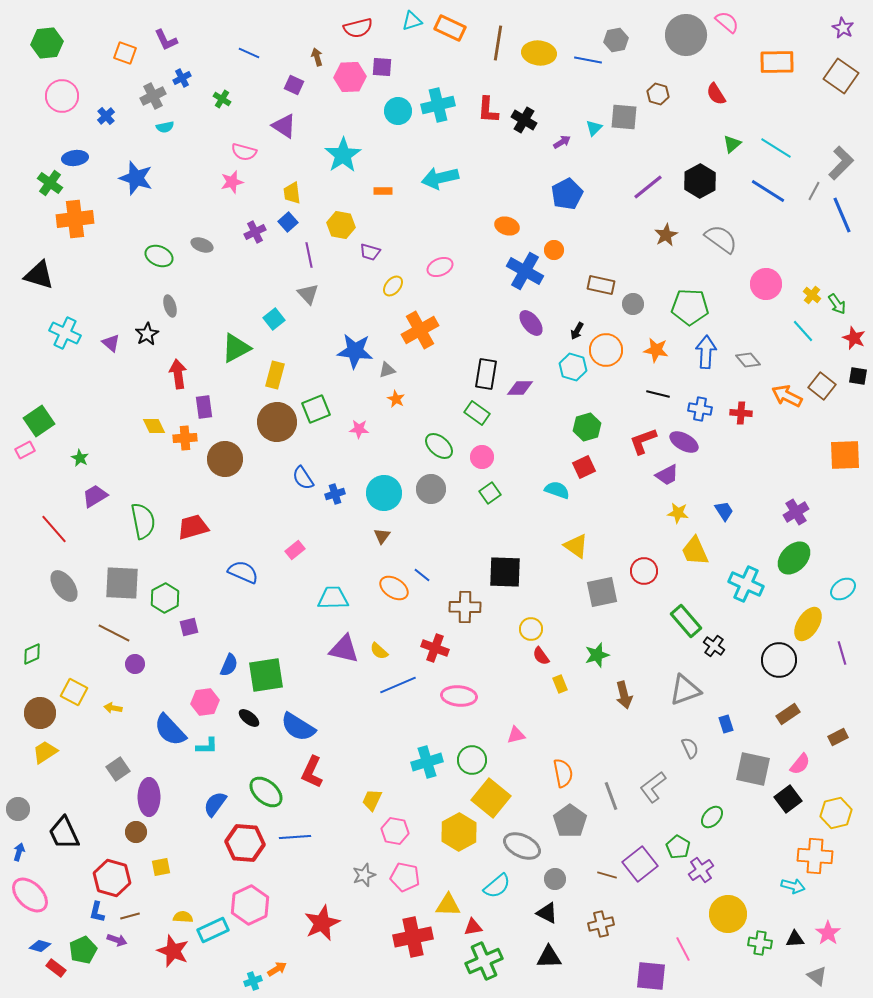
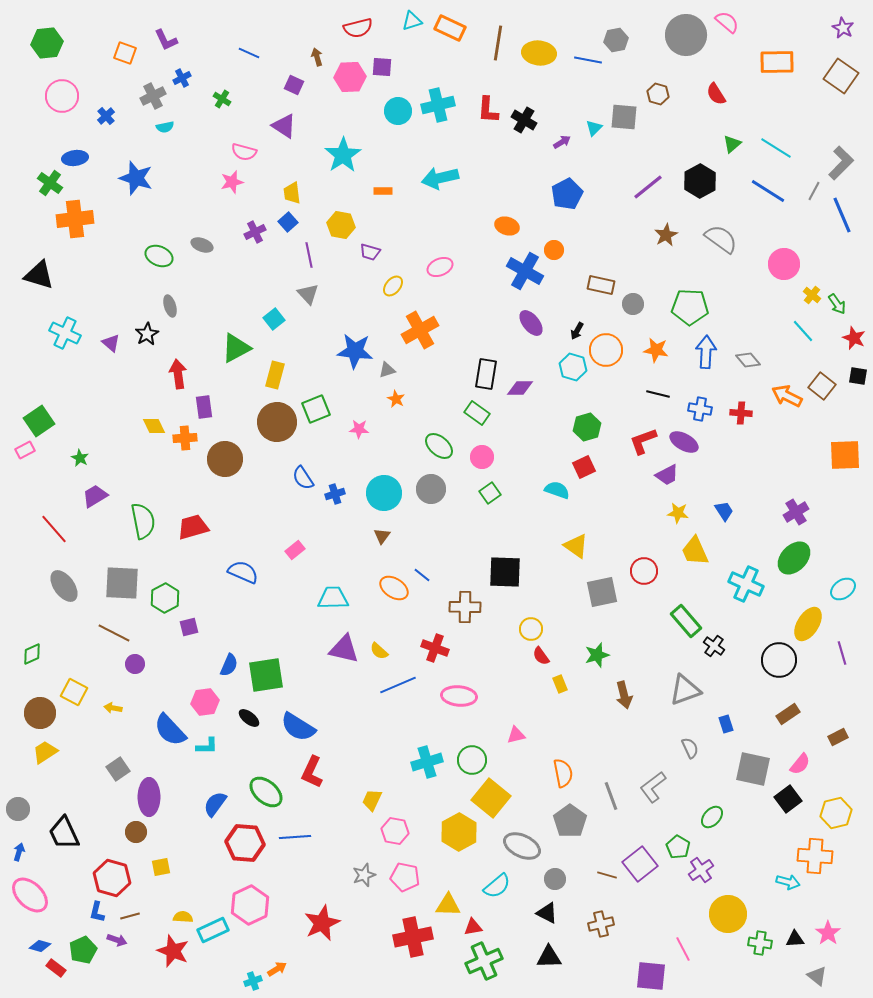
pink circle at (766, 284): moved 18 px right, 20 px up
cyan arrow at (793, 886): moved 5 px left, 4 px up
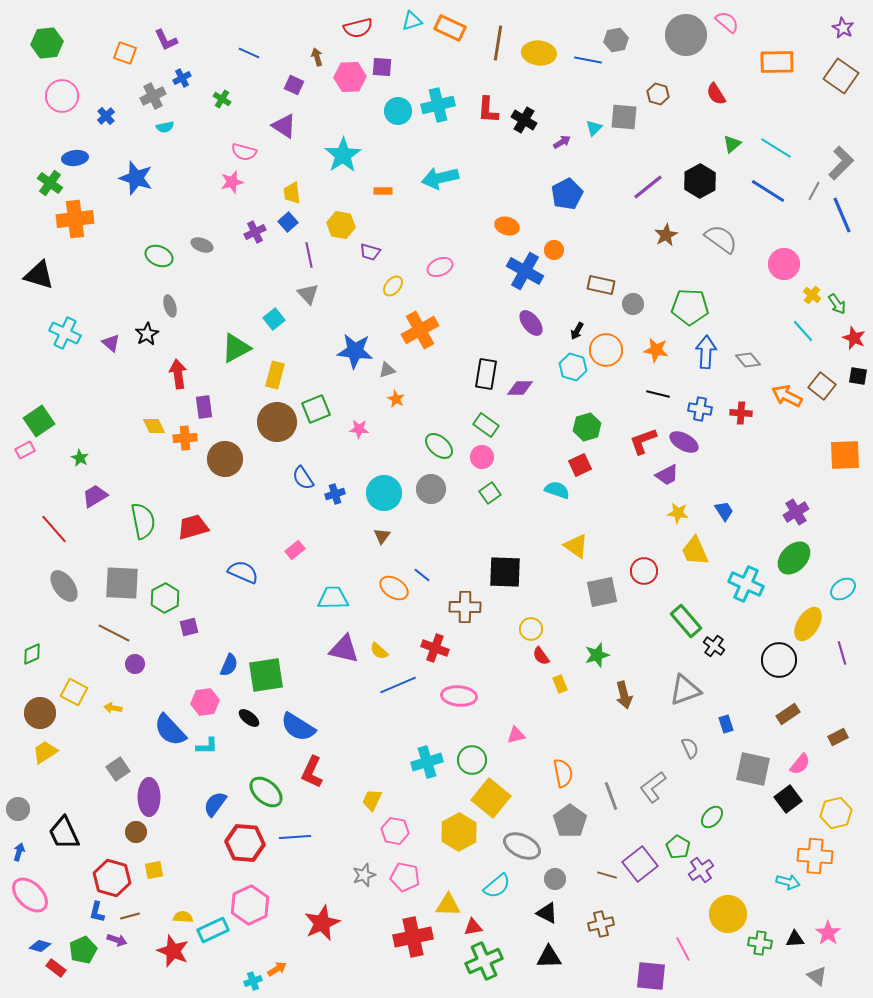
green rectangle at (477, 413): moved 9 px right, 12 px down
red square at (584, 467): moved 4 px left, 2 px up
yellow square at (161, 867): moved 7 px left, 3 px down
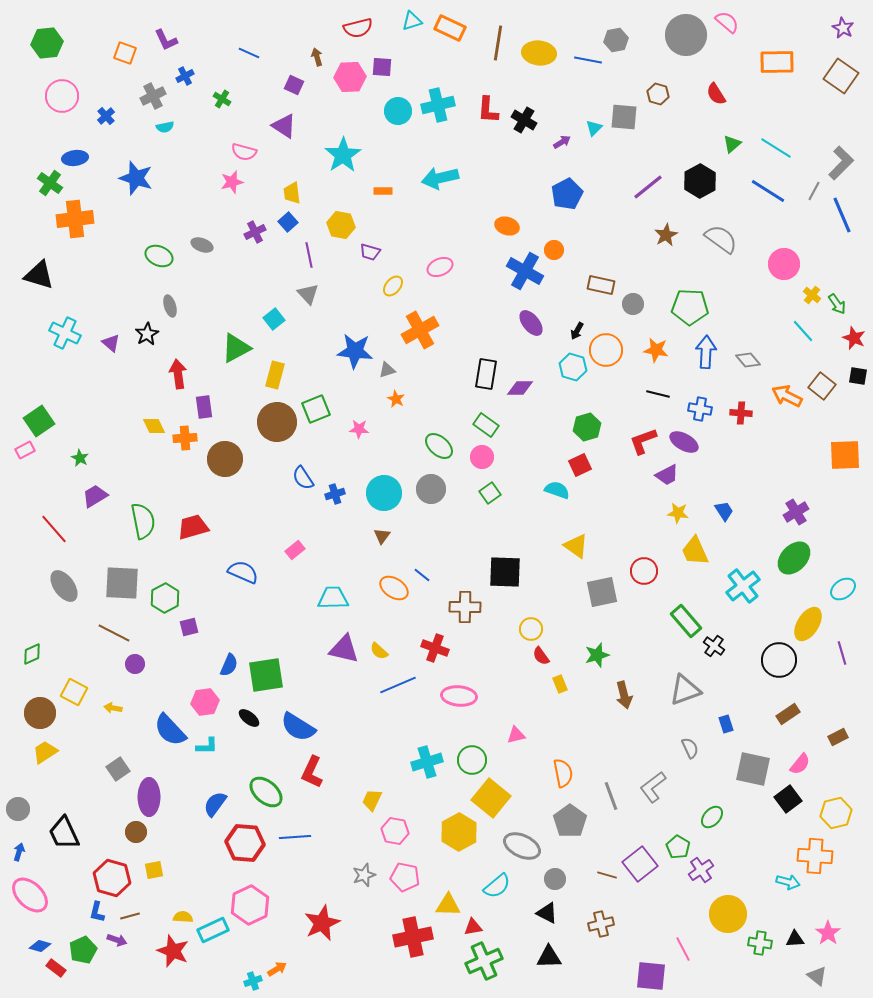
blue cross at (182, 78): moved 3 px right, 2 px up
cyan cross at (746, 584): moved 3 px left, 2 px down; rotated 28 degrees clockwise
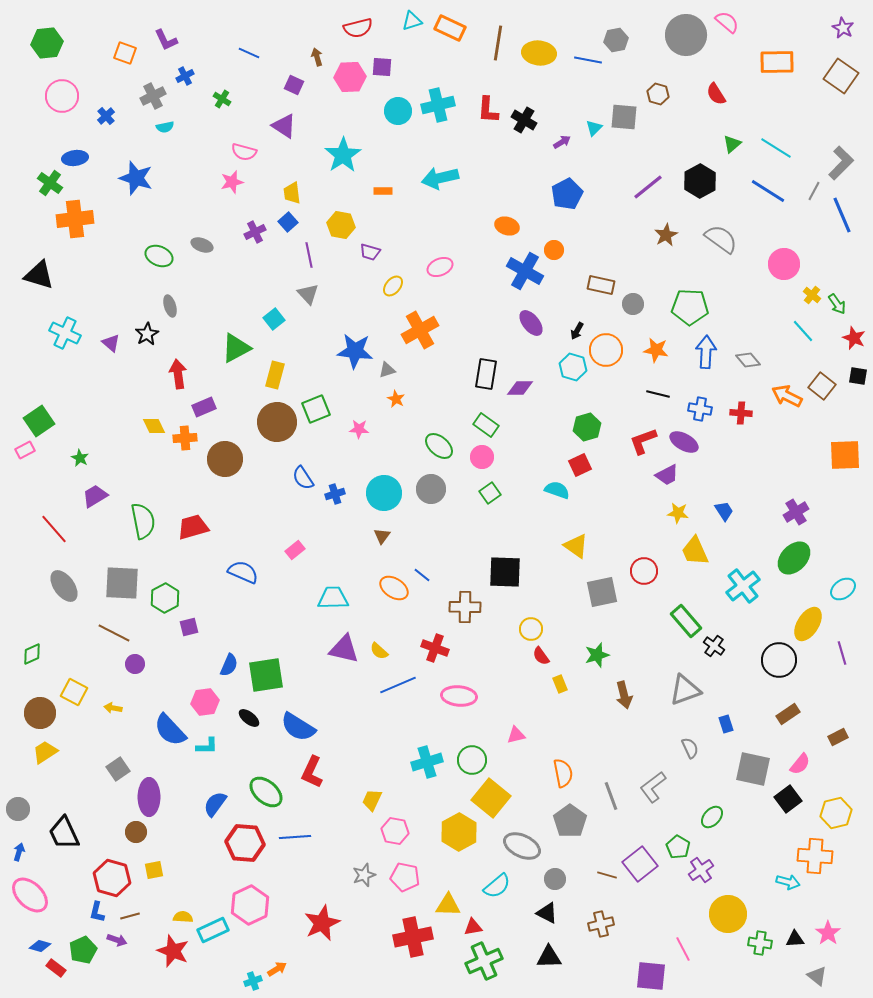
purple rectangle at (204, 407): rotated 75 degrees clockwise
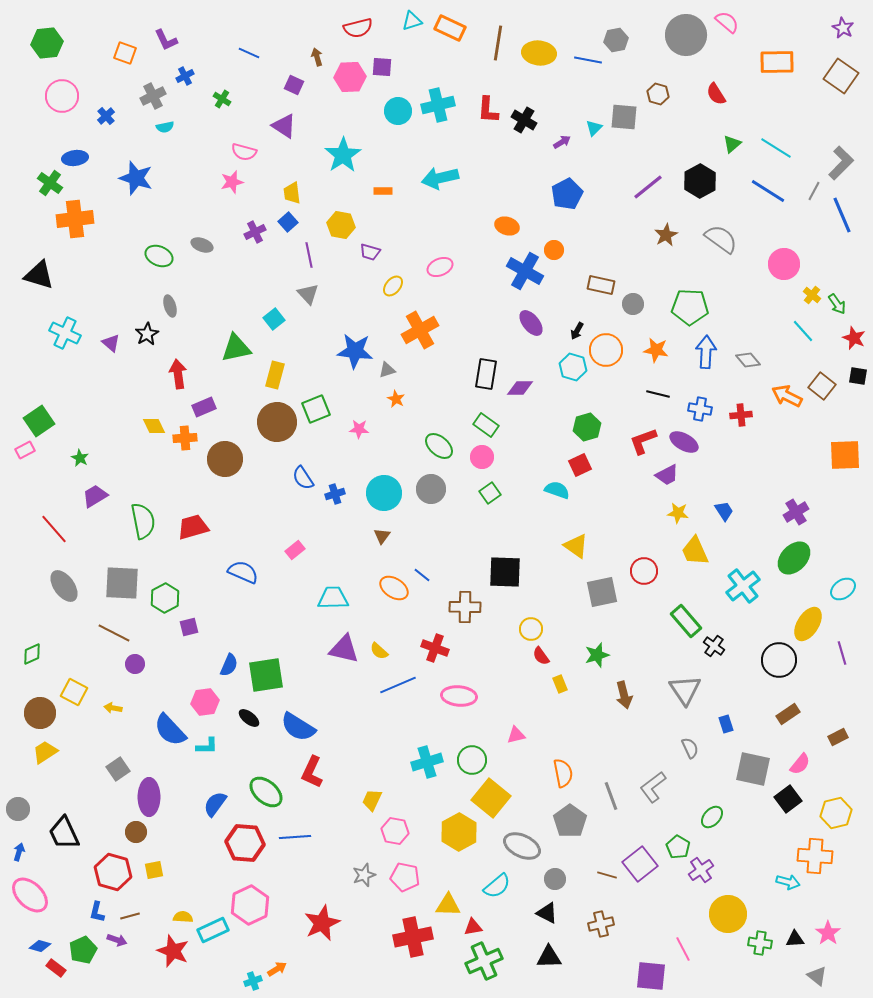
green triangle at (236, 348): rotated 16 degrees clockwise
red cross at (741, 413): moved 2 px down; rotated 10 degrees counterclockwise
gray triangle at (685, 690): rotated 44 degrees counterclockwise
red hexagon at (112, 878): moved 1 px right, 6 px up
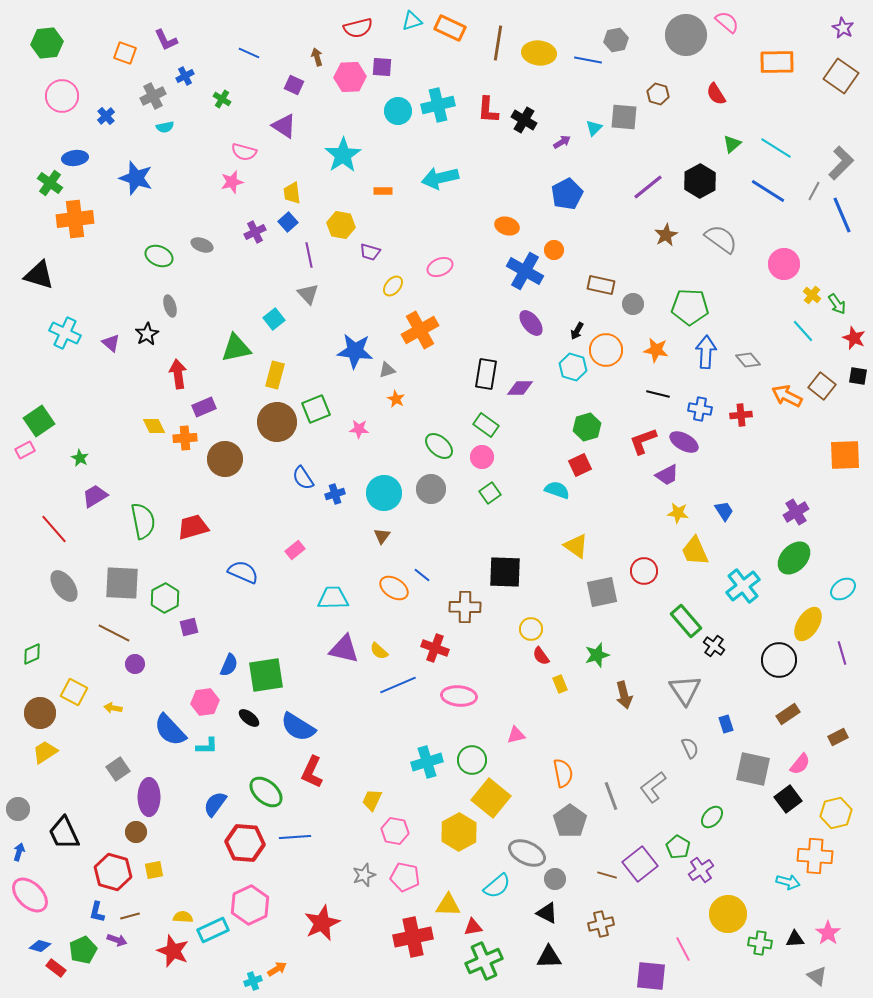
gray ellipse at (522, 846): moved 5 px right, 7 px down
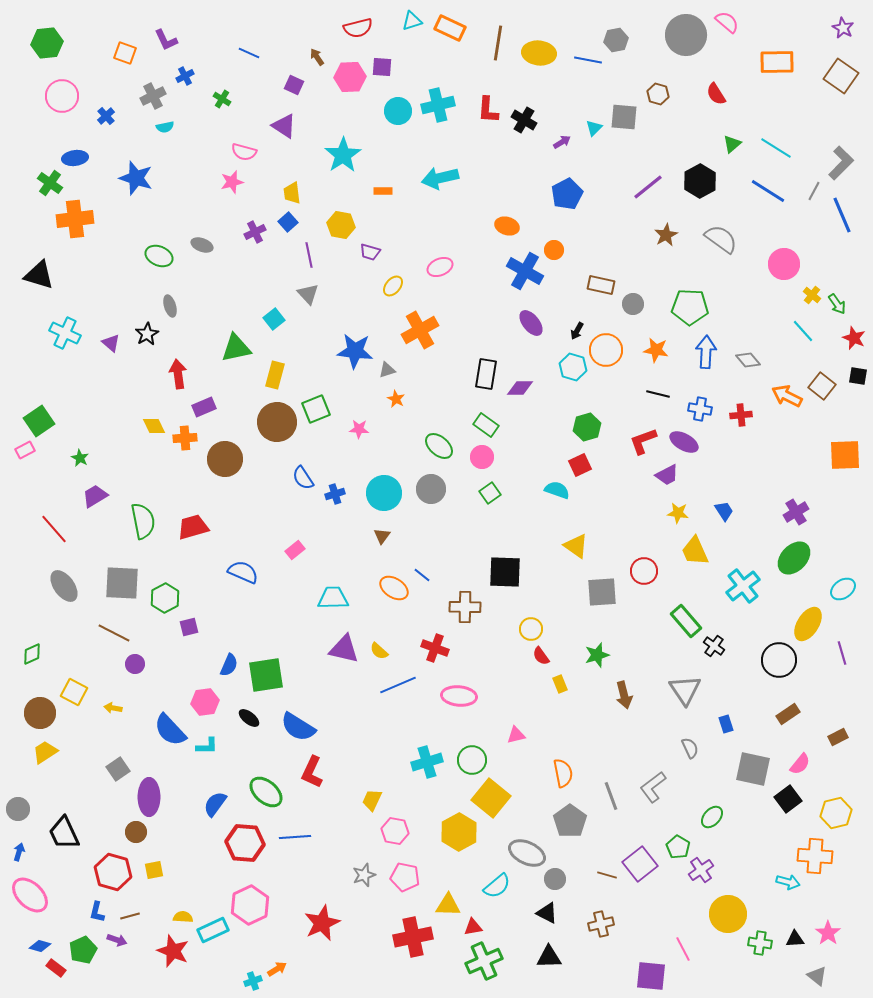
brown arrow at (317, 57): rotated 18 degrees counterclockwise
gray square at (602, 592): rotated 8 degrees clockwise
